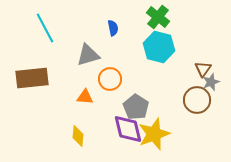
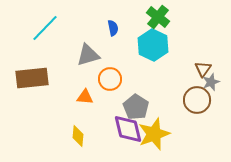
cyan line: rotated 72 degrees clockwise
cyan hexagon: moved 6 px left, 2 px up; rotated 12 degrees clockwise
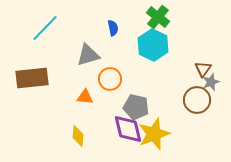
gray pentagon: rotated 20 degrees counterclockwise
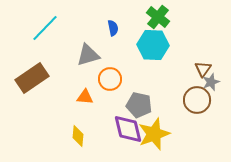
cyan hexagon: rotated 24 degrees counterclockwise
brown rectangle: rotated 28 degrees counterclockwise
gray pentagon: moved 3 px right, 2 px up
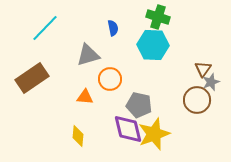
green cross: rotated 20 degrees counterclockwise
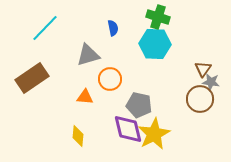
cyan hexagon: moved 2 px right, 1 px up
gray star: rotated 30 degrees clockwise
brown circle: moved 3 px right, 1 px up
yellow star: rotated 8 degrees counterclockwise
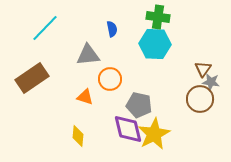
green cross: rotated 10 degrees counterclockwise
blue semicircle: moved 1 px left, 1 px down
gray triangle: rotated 10 degrees clockwise
orange triangle: rotated 12 degrees clockwise
